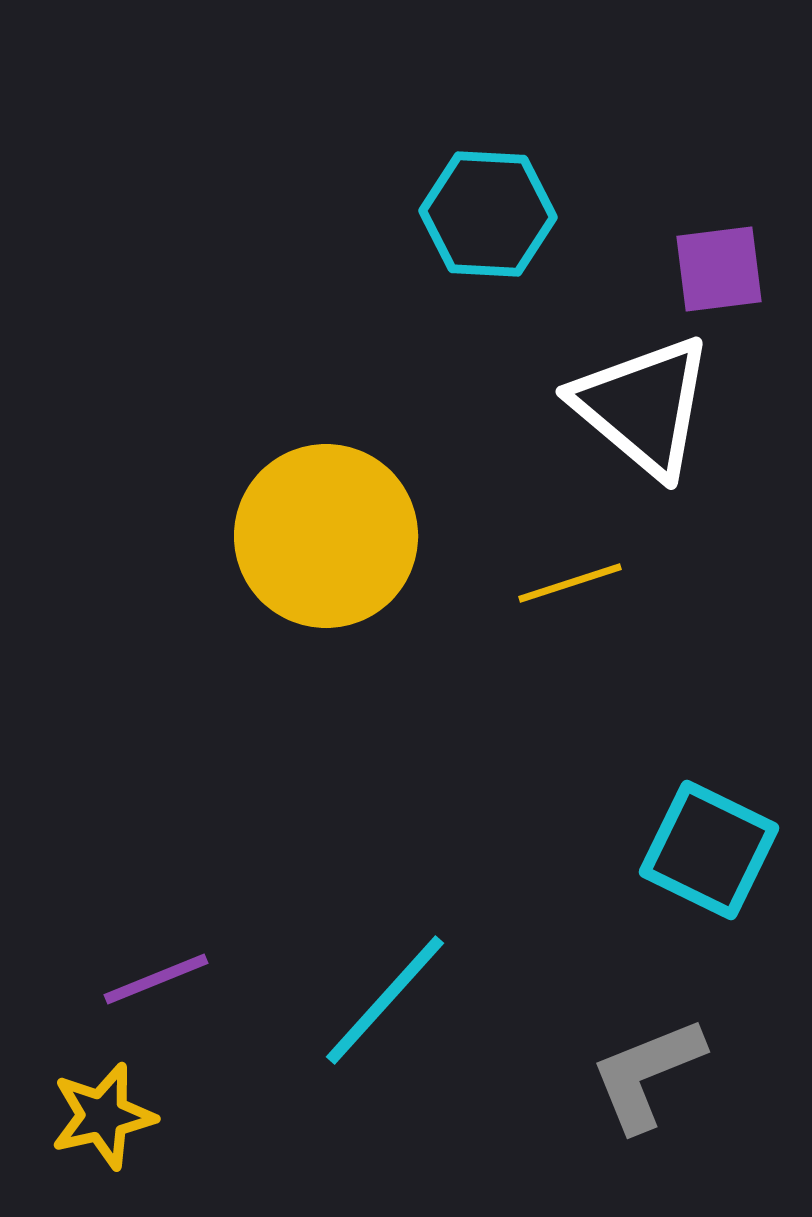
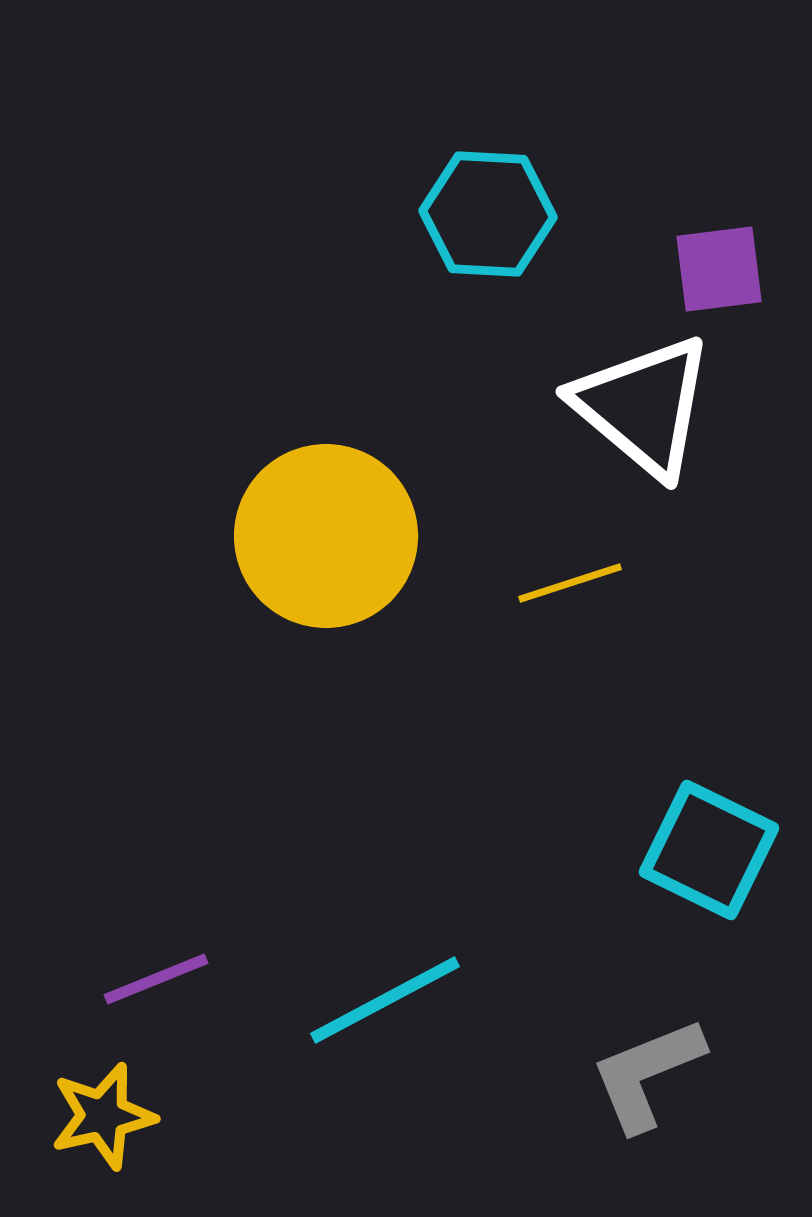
cyan line: rotated 20 degrees clockwise
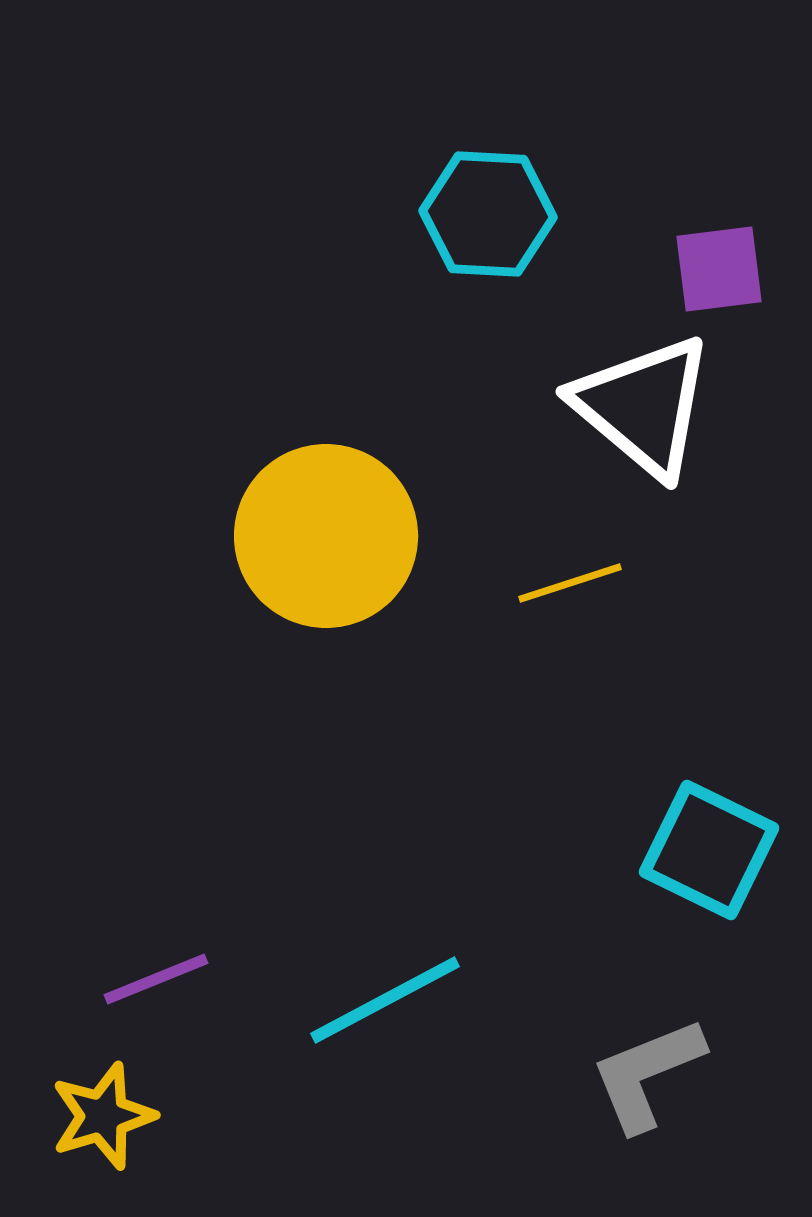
yellow star: rotated 4 degrees counterclockwise
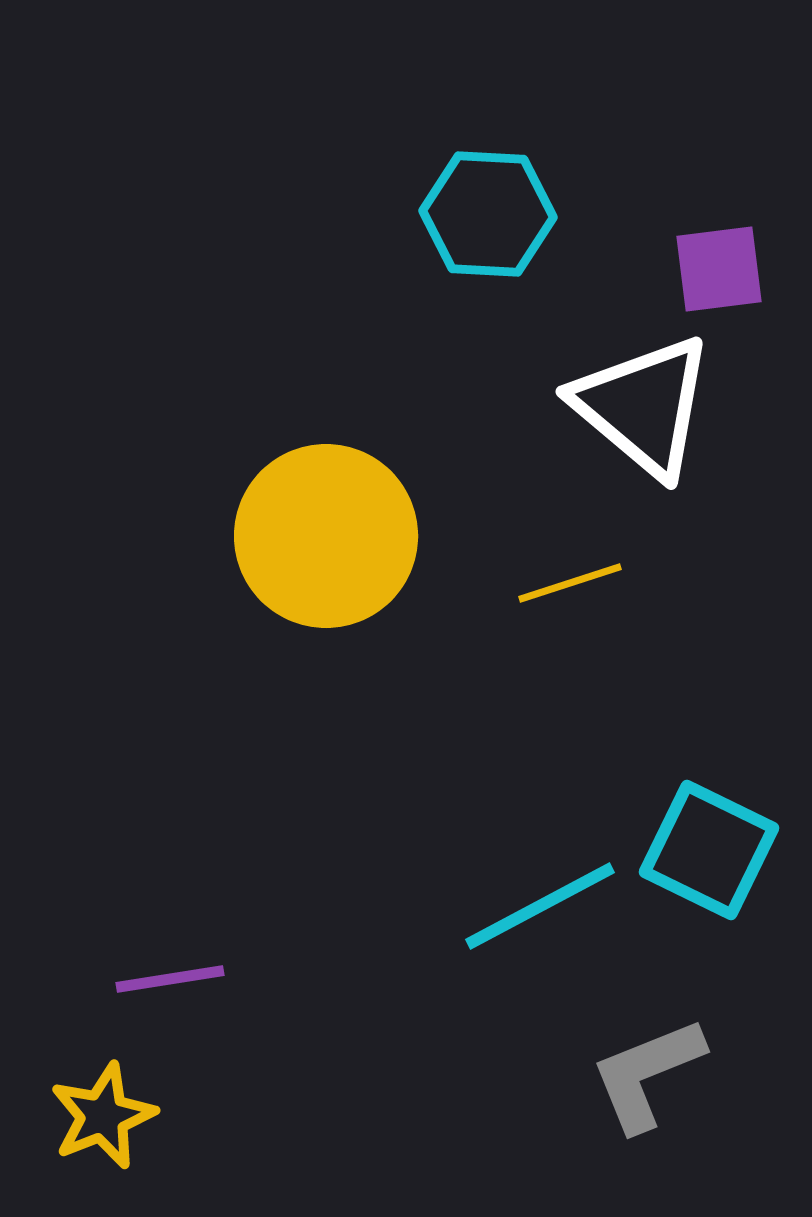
purple line: moved 14 px right; rotated 13 degrees clockwise
cyan line: moved 155 px right, 94 px up
yellow star: rotated 5 degrees counterclockwise
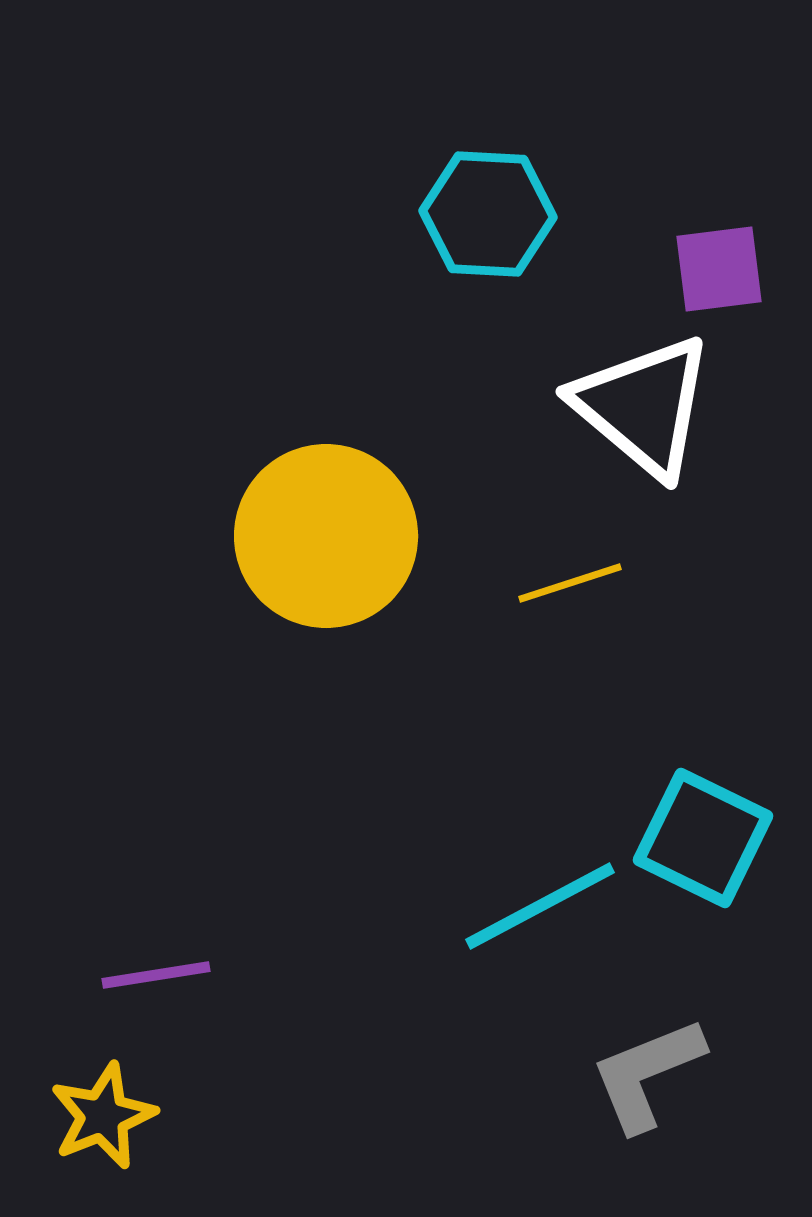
cyan square: moved 6 px left, 12 px up
purple line: moved 14 px left, 4 px up
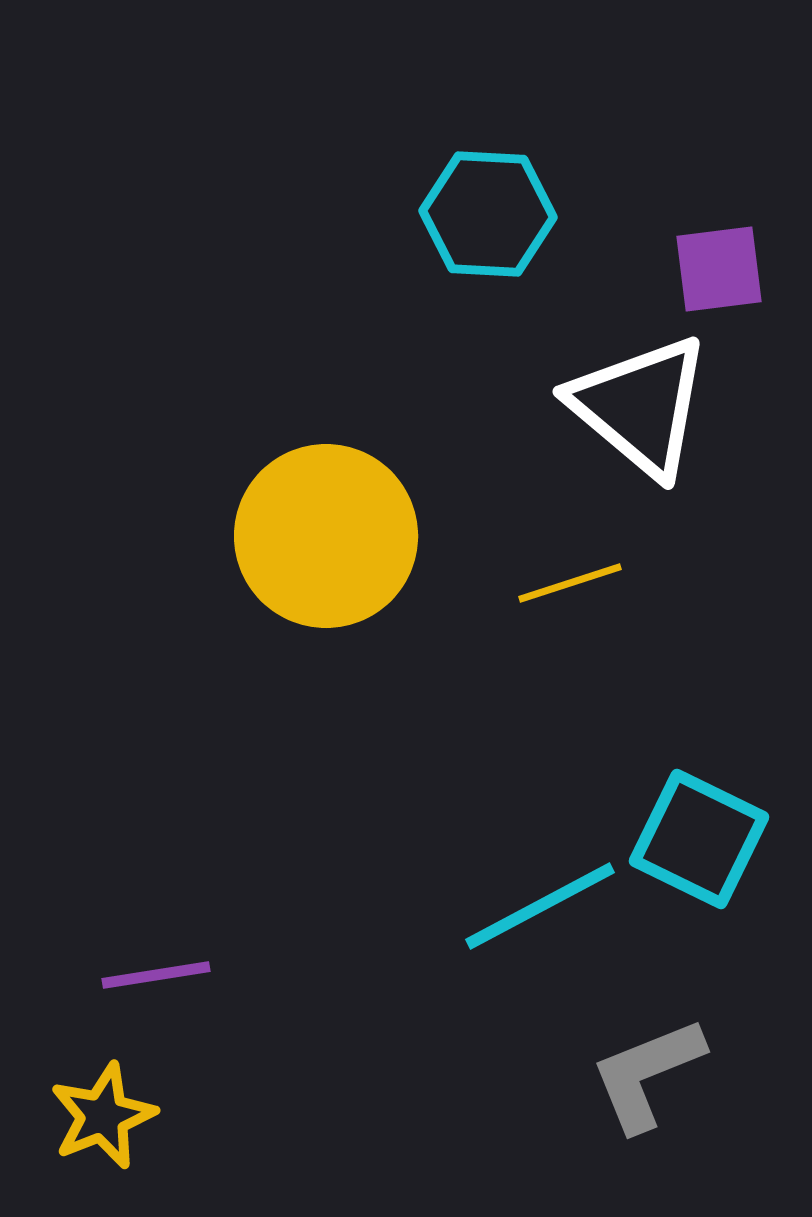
white triangle: moved 3 px left
cyan square: moved 4 px left, 1 px down
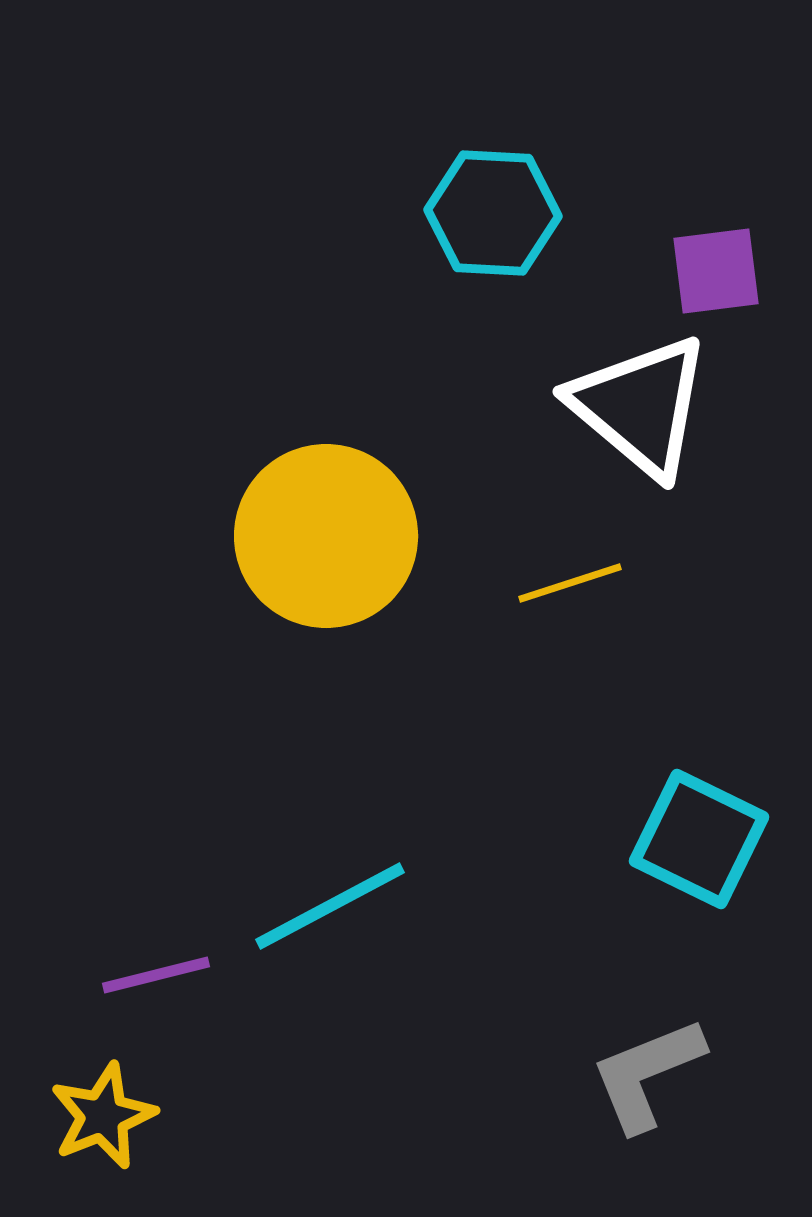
cyan hexagon: moved 5 px right, 1 px up
purple square: moved 3 px left, 2 px down
cyan line: moved 210 px left
purple line: rotated 5 degrees counterclockwise
